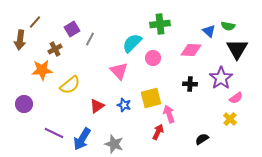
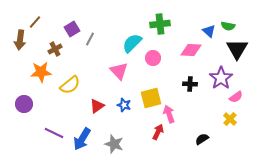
orange star: moved 1 px left, 2 px down
pink semicircle: moved 1 px up
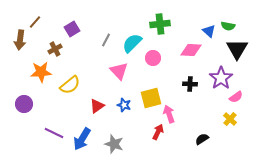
gray line: moved 16 px right, 1 px down
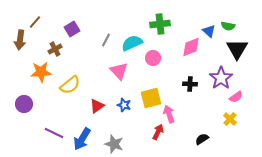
cyan semicircle: rotated 20 degrees clockwise
pink diamond: moved 3 px up; rotated 25 degrees counterclockwise
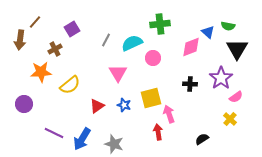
blue triangle: moved 1 px left, 1 px down
pink triangle: moved 1 px left, 2 px down; rotated 12 degrees clockwise
red arrow: rotated 35 degrees counterclockwise
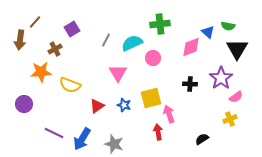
yellow semicircle: rotated 60 degrees clockwise
yellow cross: rotated 24 degrees clockwise
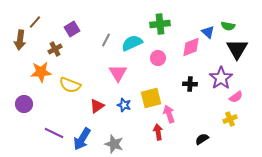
pink circle: moved 5 px right
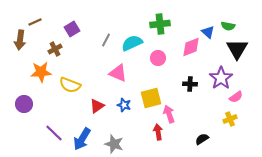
brown line: rotated 24 degrees clockwise
pink triangle: rotated 36 degrees counterclockwise
purple line: rotated 18 degrees clockwise
